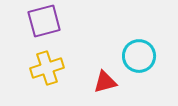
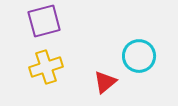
yellow cross: moved 1 px left, 1 px up
red triangle: rotated 25 degrees counterclockwise
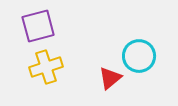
purple square: moved 6 px left, 5 px down
red triangle: moved 5 px right, 4 px up
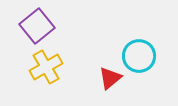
purple square: moved 1 px left; rotated 24 degrees counterclockwise
yellow cross: rotated 12 degrees counterclockwise
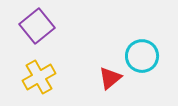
cyan circle: moved 3 px right
yellow cross: moved 7 px left, 10 px down
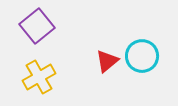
red triangle: moved 3 px left, 17 px up
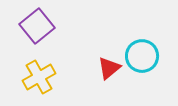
red triangle: moved 2 px right, 7 px down
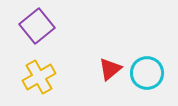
cyan circle: moved 5 px right, 17 px down
red triangle: moved 1 px right, 1 px down
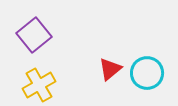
purple square: moved 3 px left, 9 px down
yellow cross: moved 8 px down
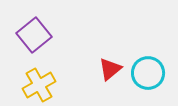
cyan circle: moved 1 px right
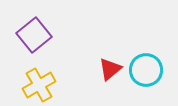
cyan circle: moved 2 px left, 3 px up
